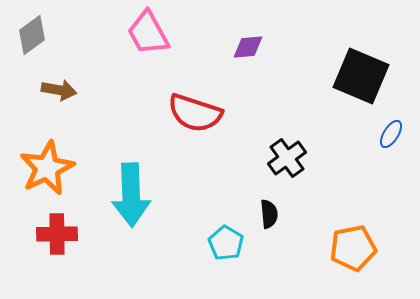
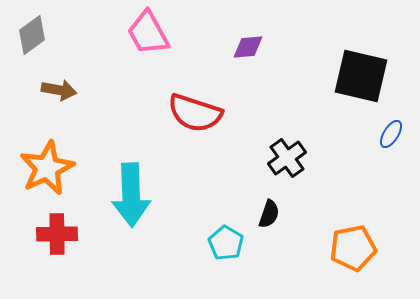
black square: rotated 10 degrees counterclockwise
black semicircle: rotated 24 degrees clockwise
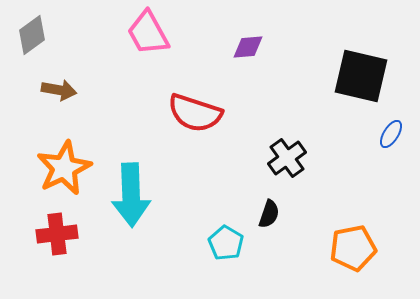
orange star: moved 17 px right
red cross: rotated 6 degrees counterclockwise
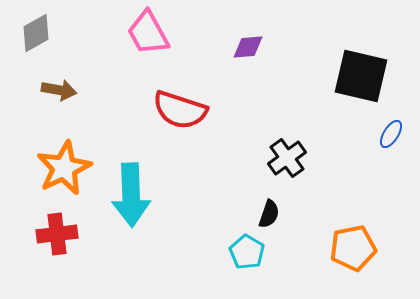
gray diamond: moved 4 px right, 2 px up; rotated 6 degrees clockwise
red semicircle: moved 15 px left, 3 px up
cyan pentagon: moved 21 px right, 9 px down
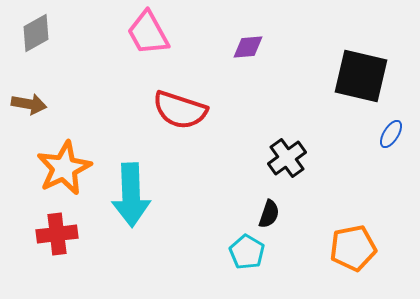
brown arrow: moved 30 px left, 14 px down
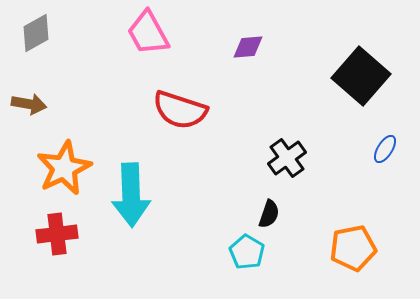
black square: rotated 28 degrees clockwise
blue ellipse: moved 6 px left, 15 px down
